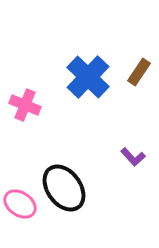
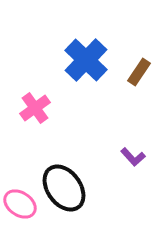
blue cross: moved 2 px left, 17 px up
pink cross: moved 10 px right, 3 px down; rotated 32 degrees clockwise
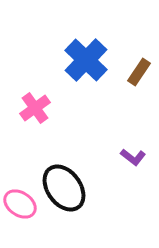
purple L-shape: rotated 10 degrees counterclockwise
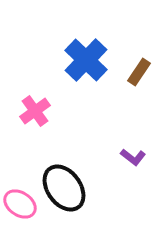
pink cross: moved 3 px down
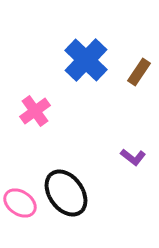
black ellipse: moved 2 px right, 5 px down
pink ellipse: moved 1 px up
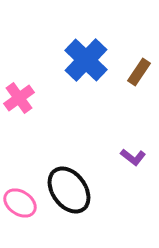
pink cross: moved 16 px left, 13 px up
black ellipse: moved 3 px right, 3 px up
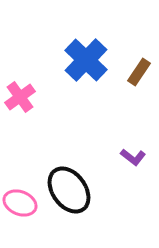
pink cross: moved 1 px right, 1 px up
pink ellipse: rotated 12 degrees counterclockwise
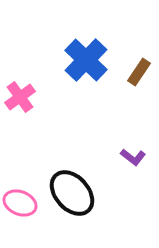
black ellipse: moved 3 px right, 3 px down; rotated 6 degrees counterclockwise
